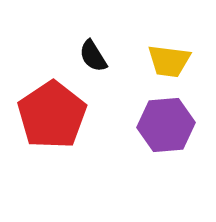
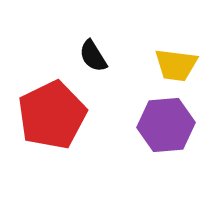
yellow trapezoid: moved 7 px right, 4 px down
red pentagon: rotated 8 degrees clockwise
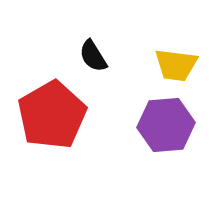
red pentagon: rotated 4 degrees counterclockwise
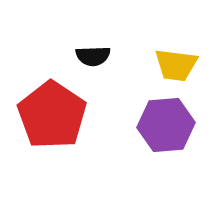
black semicircle: rotated 60 degrees counterclockwise
red pentagon: rotated 8 degrees counterclockwise
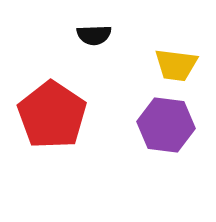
black semicircle: moved 1 px right, 21 px up
purple hexagon: rotated 12 degrees clockwise
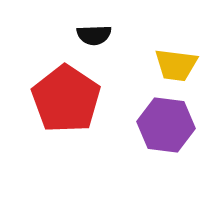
red pentagon: moved 14 px right, 16 px up
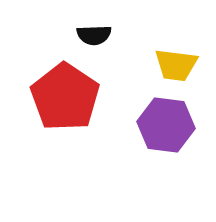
red pentagon: moved 1 px left, 2 px up
